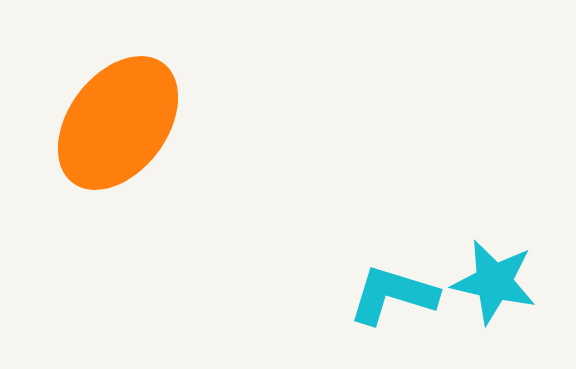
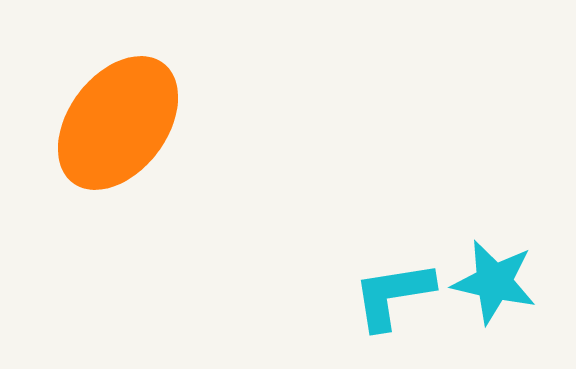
cyan L-shape: rotated 26 degrees counterclockwise
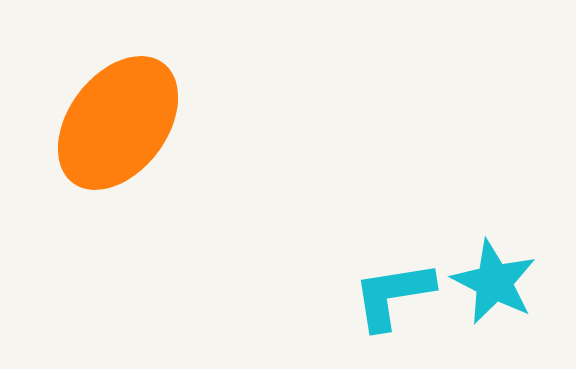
cyan star: rotated 14 degrees clockwise
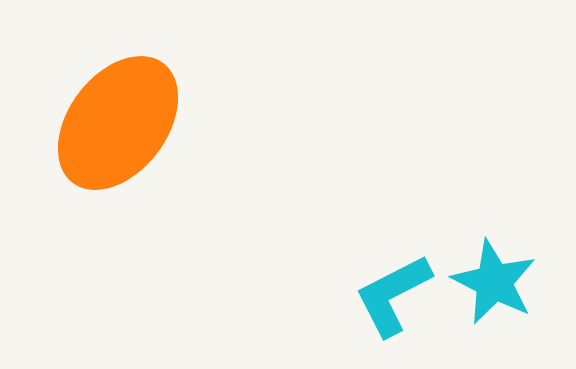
cyan L-shape: rotated 18 degrees counterclockwise
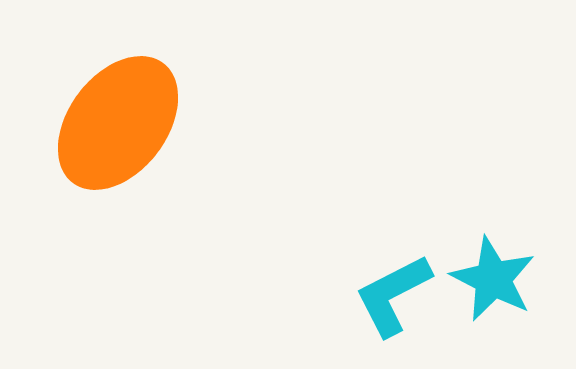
cyan star: moved 1 px left, 3 px up
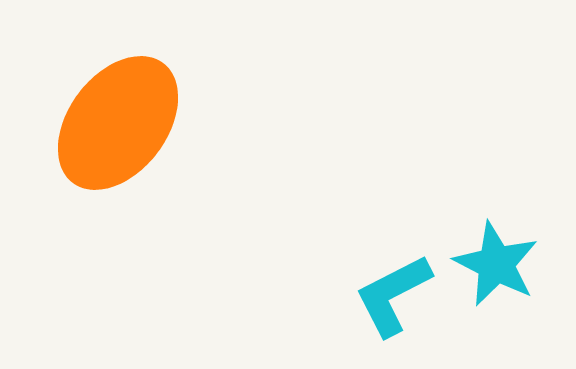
cyan star: moved 3 px right, 15 px up
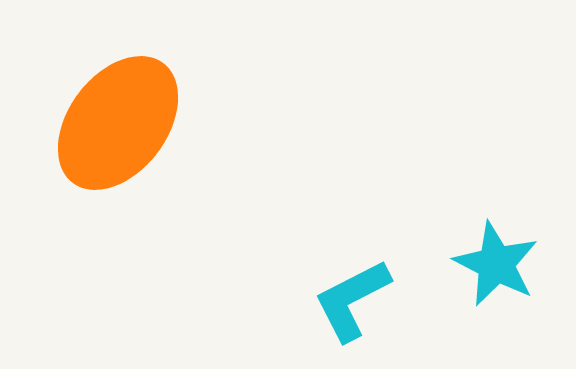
cyan L-shape: moved 41 px left, 5 px down
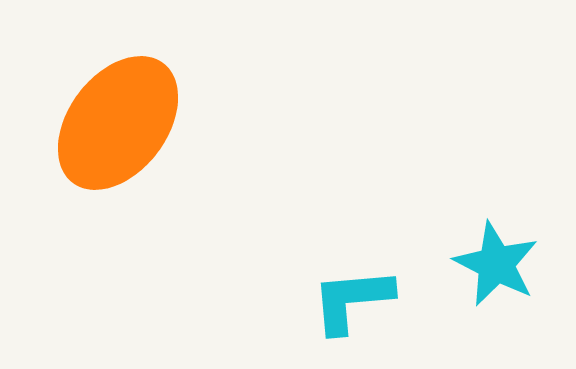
cyan L-shape: rotated 22 degrees clockwise
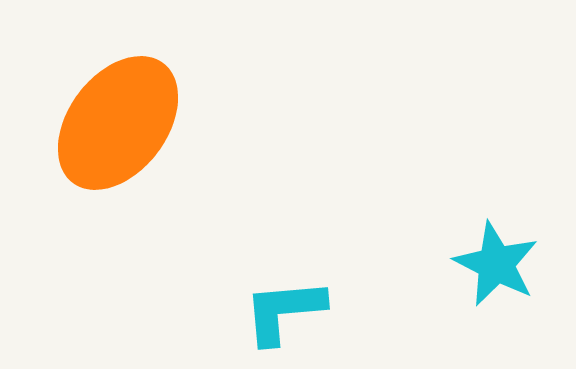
cyan L-shape: moved 68 px left, 11 px down
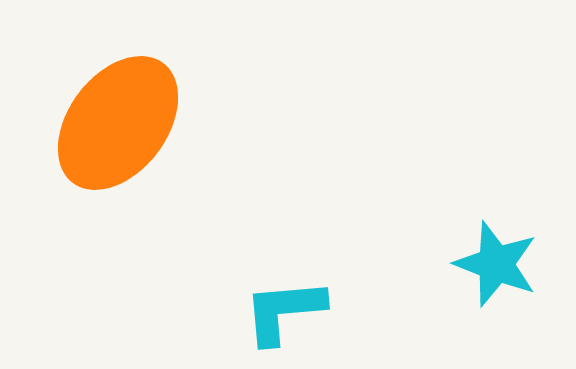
cyan star: rotated 6 degrees counterclockwise
